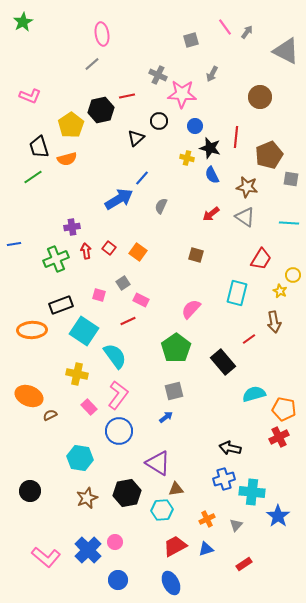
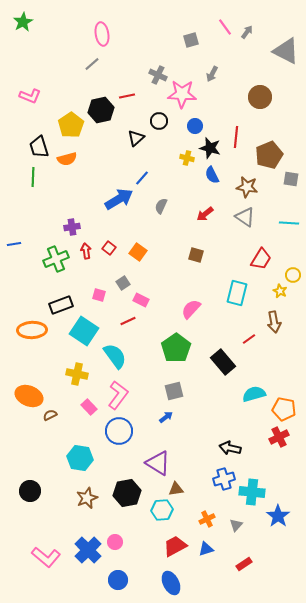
green line at (33, 177): rotated 54 degrees counterclockwise
red arrow at (211, 214): moved 6 px left
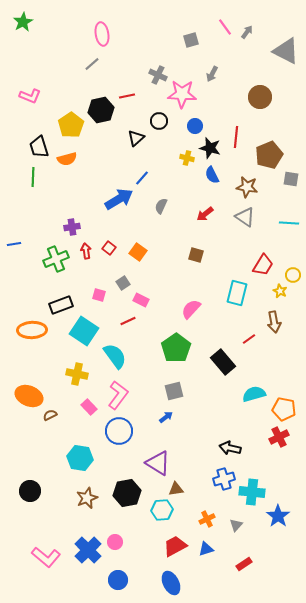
red trapezoid at (261, 259): moved 2 px right, 6 px down
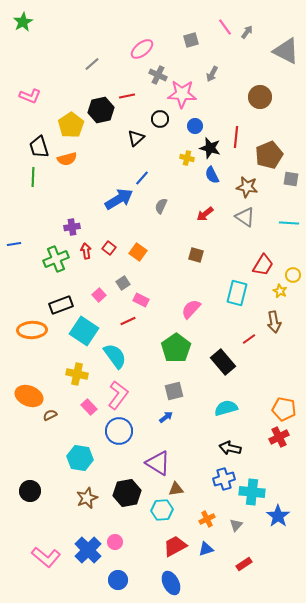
pink ellipse at (102, 34): moved 40 px right, 15 px down; rotated 60 degrees clockwise
black circle at (159, 121): moved 1 px right, 2 px up
pink square at (99, 295): rotated 32 degrees clockwise
cyan semicircle at (254, 394): moved 28 px left, 14 px down
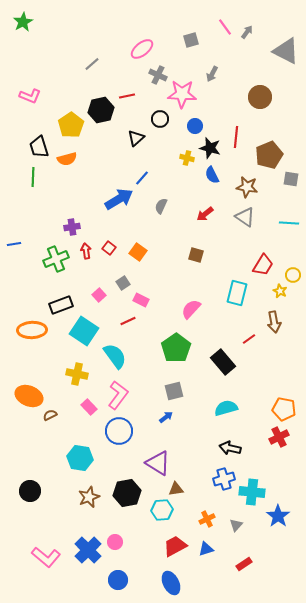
brown star at (87, 498): moved 2 px right, 1 px up
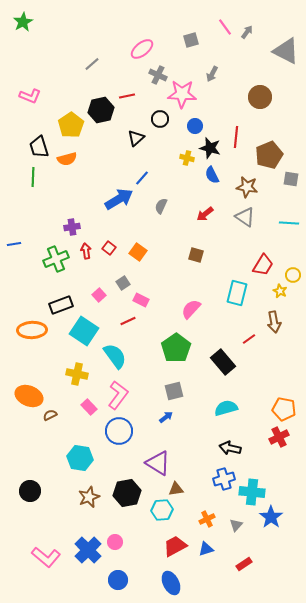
blue star at (278, 516): moved 7 px left, 1 px down
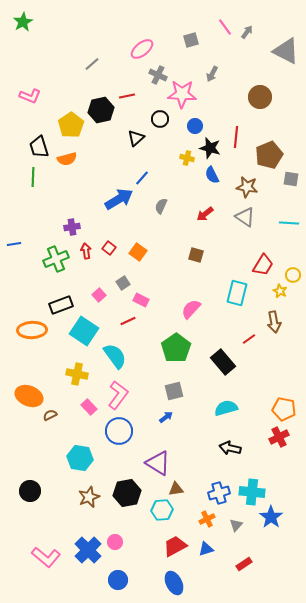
blue cross at (224, 479): moved 5 px left, 14 px down
blue ellipse at (171, 583): moved 3 px right
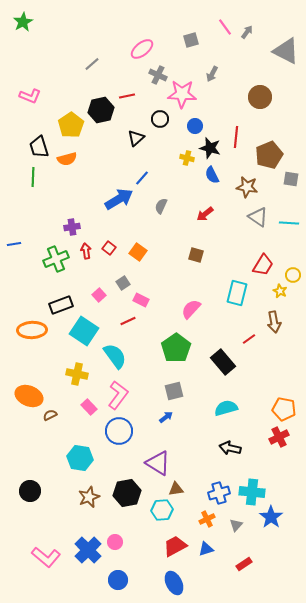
gray triangle at (245, 217): moved 13 px right
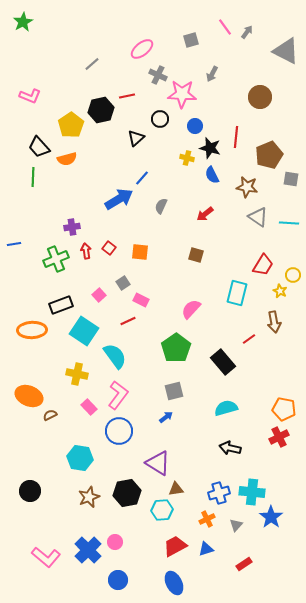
black trapezoid at (39, 147): rotated 25 degrees counterclockwise
orange square at (138, 252): moved 2 px right; rotated 30 degrees counterclockwise
